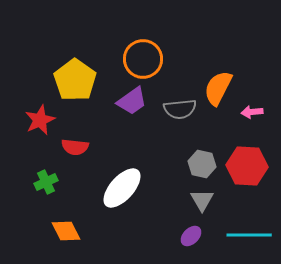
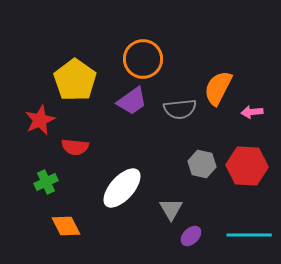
gray triangle: moved 31 px left, 9 px down
orange diamond: moved 5 px up
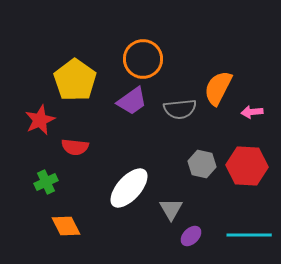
white ellipse: moved 7 px right
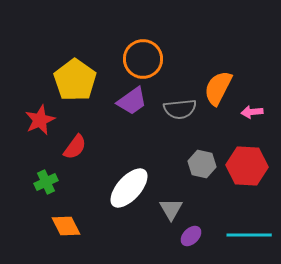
red semicircle: rotated 60 degrees counterclockwise
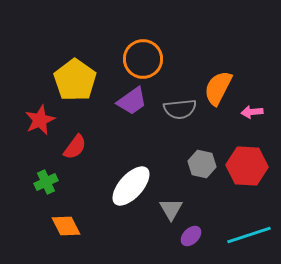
white ellipse: moved 2 px right, 2 px up
cyan line: rotated 18 degrees counterclockwise
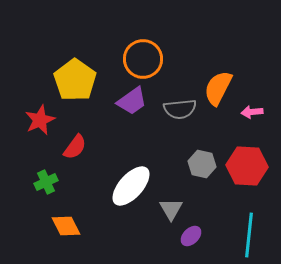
cyan line: rotated 66 degrees counterclockwise
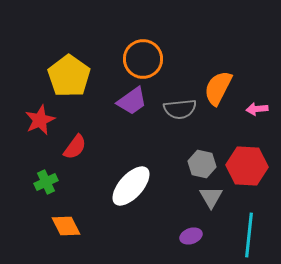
yellow pentagon: moved 6 px left, 4 px up
pink arrow: moved 5 px right, 3 px up
gray triangle: moved 40 px right, 12 px up
purple ellipse: rotated 25 degrees clockwise
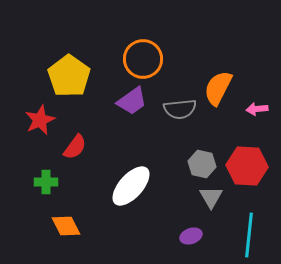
green cross: rotated 25 degrees clockwise
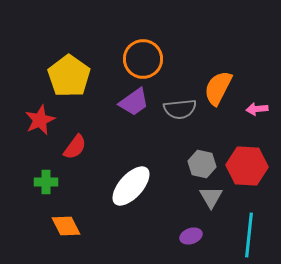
purple trapezoid: moved 2 px right, 1 px down
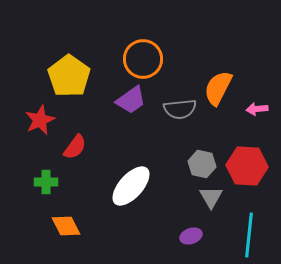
purple trapezoid: moved 3 px left, 2 px up
